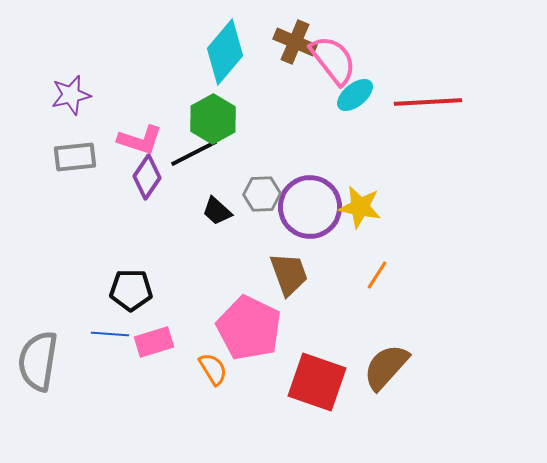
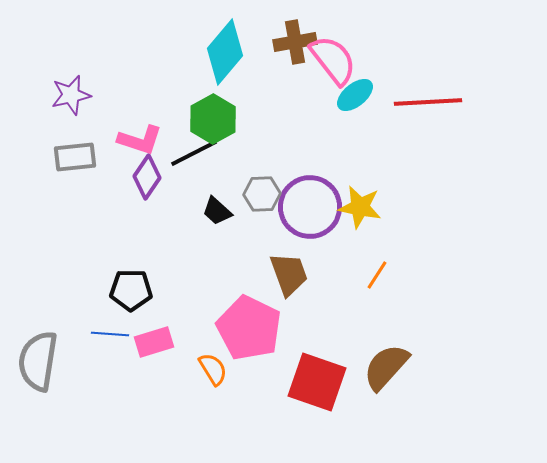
brown cross: rotated 33 degrees counterclockwise
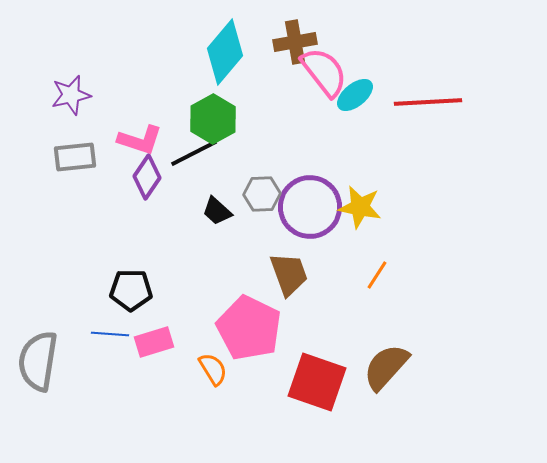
pink semicircle: moved 9 px left, 12 px down
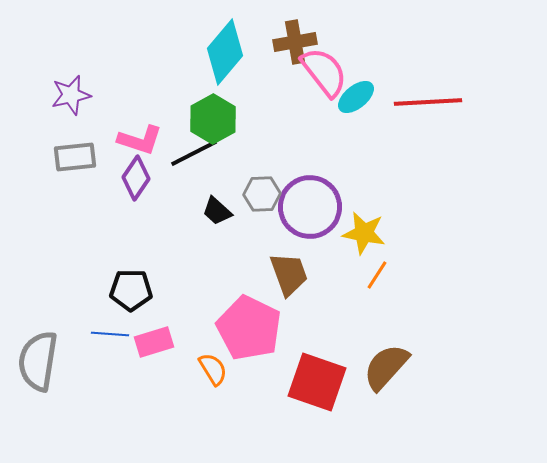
cyan ellipse: moved 1 px right, 2 px down
purple diamond: moved 11 px left, 1 px down
yellow star: moved 4 px right, 26 px down
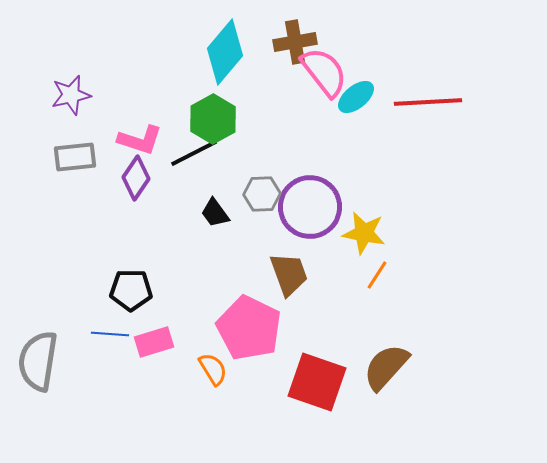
black trapezoid: moved 2 px left, 2 px down; rotated 12 degrees clockwise
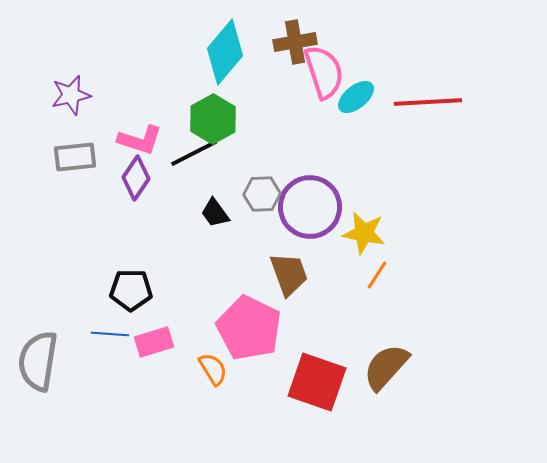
pink semicircle: rotated 20 degrees clockwise
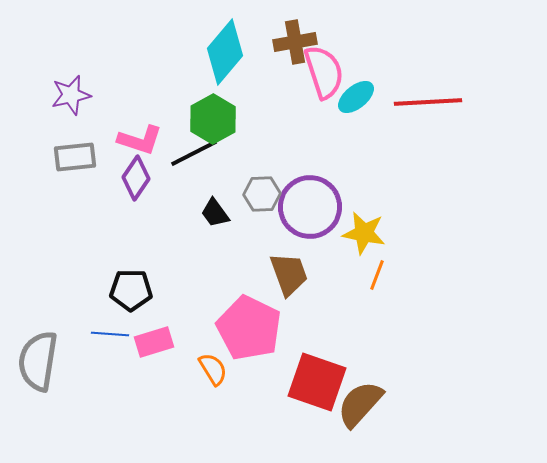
orange line: rotated 12 degrees counterclockwise
brown semicircle: moved 26 px left, 37 px down
